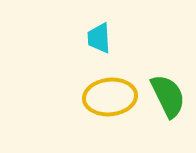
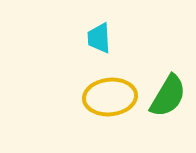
green semicircle: rotated 57 degrees clockwise
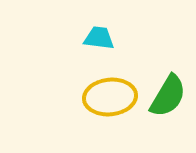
cyan trapezoid: rotated 100 degrees clockwise
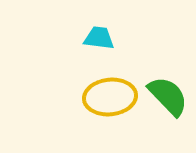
green semicircle: rotated 75 degrees counterclockwise
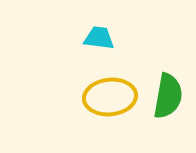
green semicircle: rotated 54 degrees clockwise
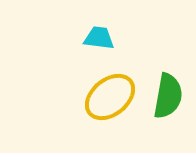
yellow ellipse: rotated 33 degrees counterclockwise
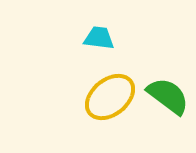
green semicircle: rotated 63 degrees counterclockwise
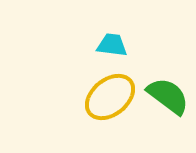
cyan trapezoid: moved 13 px right, 7 px down
